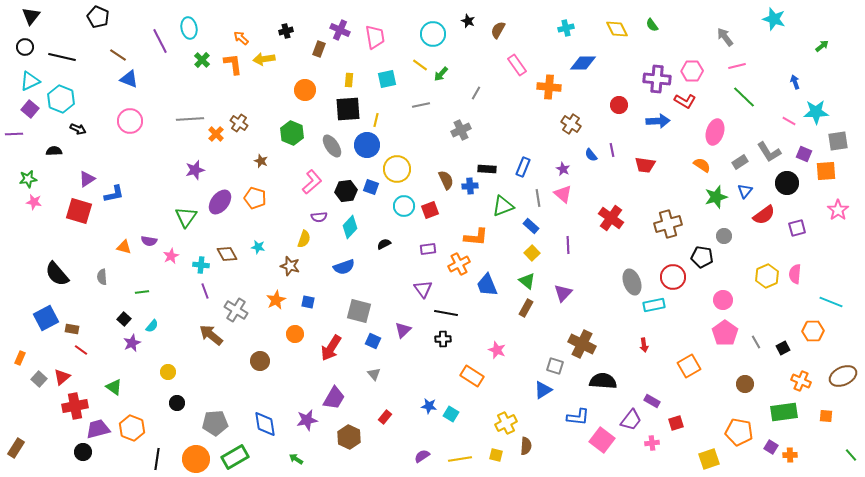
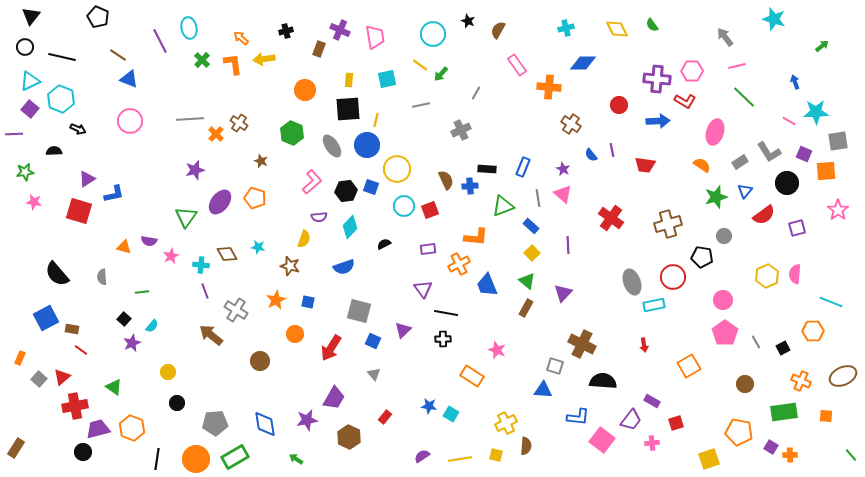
green star at (28, 179): moved 3 px left, 7 px up
blue triangle at (543, 390): rotated 36 degrees clockwise
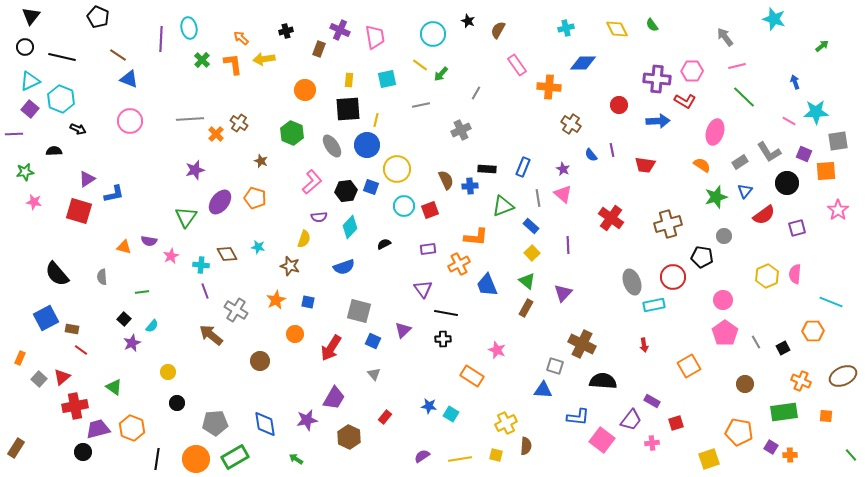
purple line at (160, 41): moved 1 px right, 2 px up; rotated 30 degrees clockwise
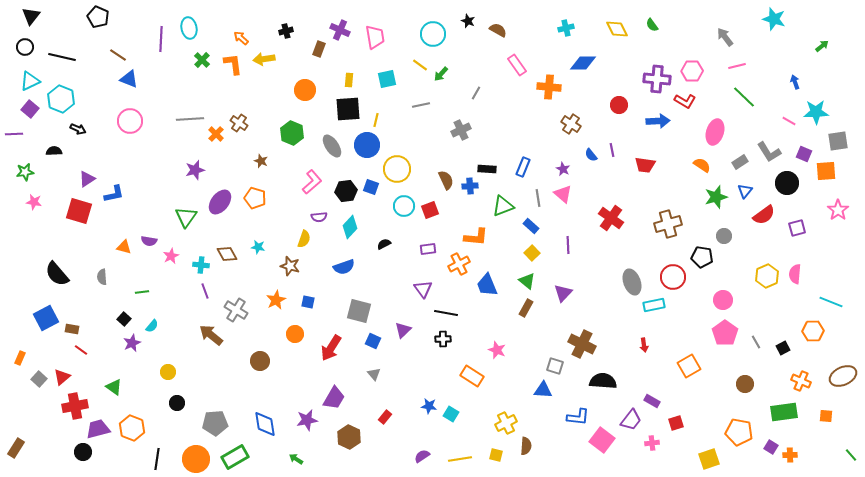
brown semicircle at (498, 30): rotated 90 degrees clockwise
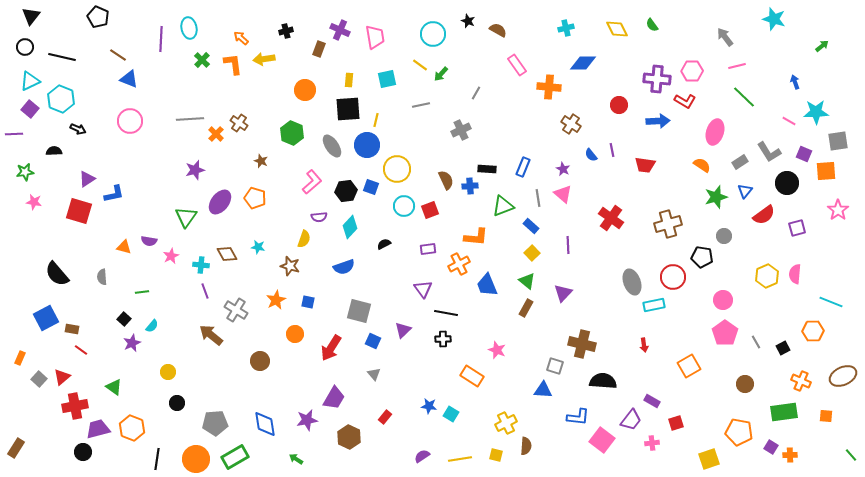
brown cross at (582, 344): rotated 12 degrees counterclockwise
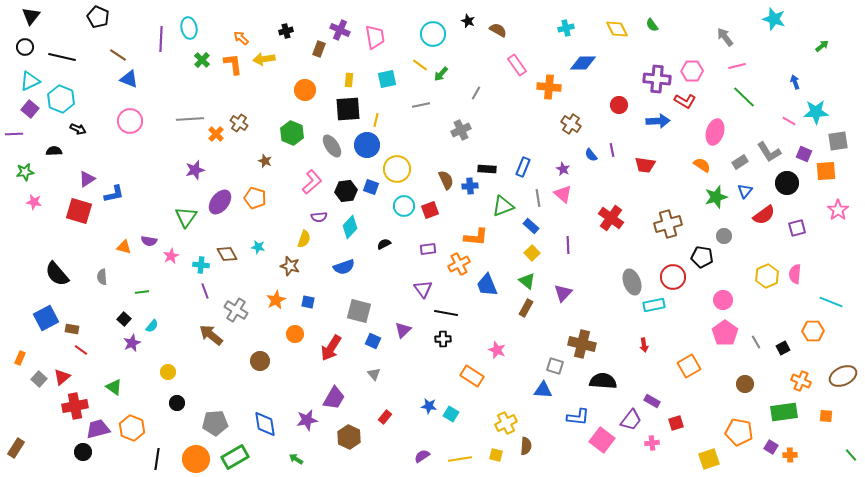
brown star at (261, 161): moved 4 px right
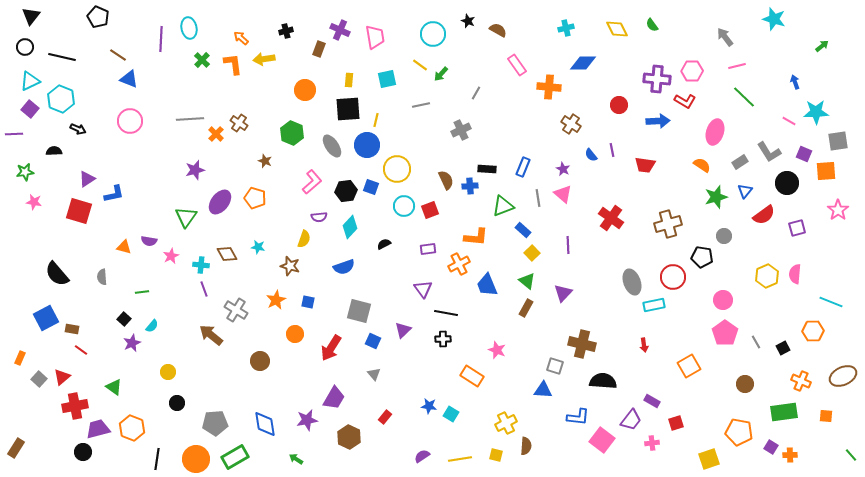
blue rectangle at (531, 226): moved 8 px left, 4 px down
purple line at (205, 291): moved 1 px left, 2 px up
